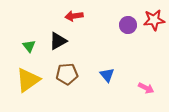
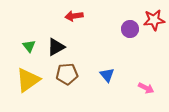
purple circle: moved 2 px right, 4 px down
black triangle: moved 2 px left, 6 px down
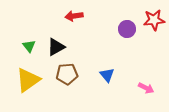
purple circle: moved 3 px left
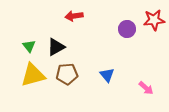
yellow triangle: moved 5 px right, 5 px up; rotated 20 degrees clockwise
pink arrow: rotated 14 degrees clockwise
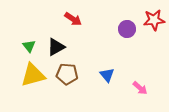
red arrow: moved 1 px left, 3 px down; rotated 138 degrees counterclockwise
brown pentagon: rotated 10 degrees clockwise
pink arrow: moved 6 px left
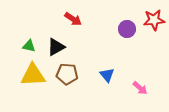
green triangle: rotated 40 degrees counterclockwise
yellow triangle: rotated 12 degrees clockwise
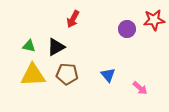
red arrow: rotated 84 degrees clockwise
blue triangle: moved 1 px right
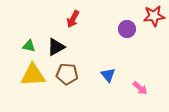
red star: moved 4 px up
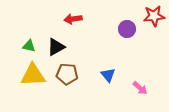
red arrow: rotated 54 degrees clockwise
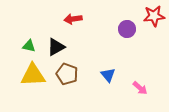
brown pentagon: rotated 15 degrees clockwise
